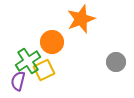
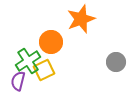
orange circle: moved 1 px left
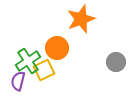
orange circle: moved 6 px right, 6 px down
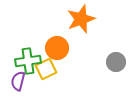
green cross: rotated 25 degrees clockwise
yellow square: moved 2 px right, 1 px up
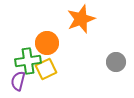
orange circle: moved 10 px left, 5 px up
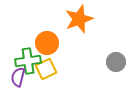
orange star: moved 2 px left
purple semicircle: moved 4 px up
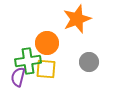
orange star: moved 2 px left
gray circle: moved 27 px left
yellow square: rotated 30 degrees clockwise
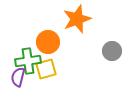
orange circle: moved 1 px right, 1 px up
gray circle: moved 23 px right, 11 px up
yellow square: rotated 20 degrees counterclockwise
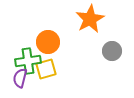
orange star: moved 13 px right; rotated 8 degrees counterclockwise
purple semicircle: moved 2 px right, 1 px down
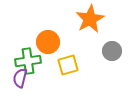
yellow square: moved 22 px right, 4 px up
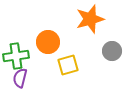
orange star: rotated 12 degrees clockwise
green cross: moved 12 px left, 5 px up
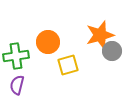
orange star: moved 10 px right, 16 px down
purple semicircle: moved 3 px left, 7 px down
